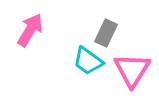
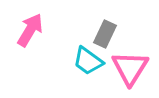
gray rectangle: moved 1 px left, 1 px down
pink triangle: moved 2 px left, 2 px up
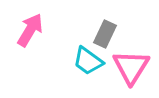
pink triangle: moved 1 px right, 1 px up
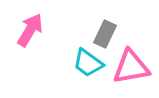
cyan trapezoid: moved 2 px down
pink triangle: rotated 48 degrees clockwise
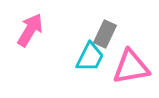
cyan trapezoid: moved 2 px right, 6 px up; rotated 100 degrees counterclockwise
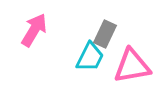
pink arrow: moved 4 px right
pink triangle: moved 1 px right, 1 px up
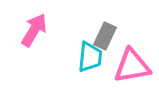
gray rectangle: moved 2 px down
cyan trapezoid: rotated 20 degrees counterclockwise
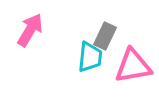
pink arrow: moved 4 px left
pink triangle: moved 1 px right
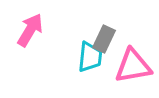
gray rectangle: moved 1 px left, 3 px down
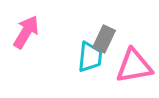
pink arrow: moved 4 px left, 2 px down
pink triangle: moved 1 px right
